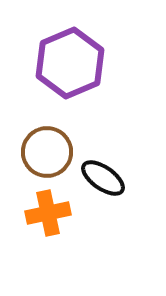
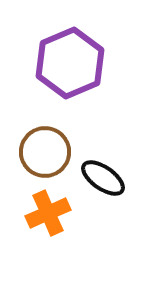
brown circle: moved 2 px left
orange cross: rotated 12 degrees counterclockwise
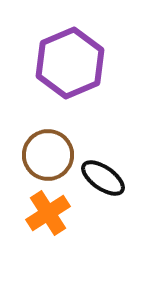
brown circle: moved 3 px right, 3 px down
orange cross: rotated 9 degrees counterclockwise
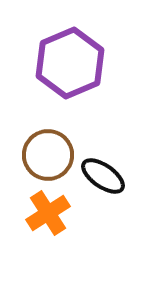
black ellipse: moved 2 px up
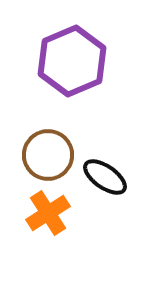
purple hexagon: moved 2 px right, 2 px up
black ellipse: moved 2 px right, 1 px down
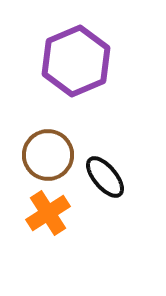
purple hexagon: moved 4 px right
black ellipse: rotated 15 degrees clockwise
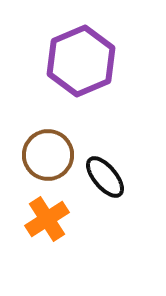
purple hexagon: moved 5 px right
orange cross: moved 1 px left, 6 px down
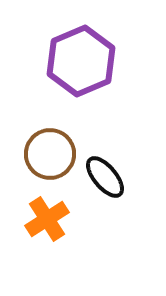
brown circle: moved 2 px right, 1 px up
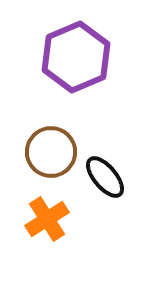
purple hexagon: moved 5 px left, 4 px up
brown circle: moved 1 px right, 2 px up
